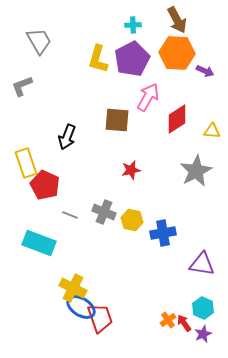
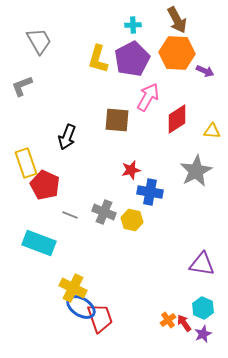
blue cross: moved 13 px left, 41 px up; rotated 20 degrees clockwise
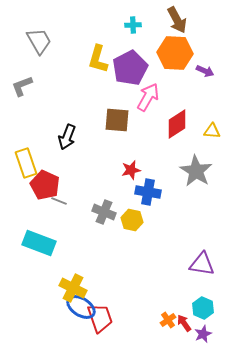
orange hexagon: moved 2 px left
purple pentagon: moved 2 px left, 9 px down
red diamond: moved 5 px down
gray star: rotated 12 degrees counterclockwise
blue cross: moved 2 px left
gray line: moved 11 px left, 14 px up
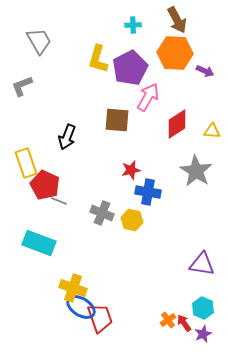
gray cross: moved 2 px left, 1 px down
yellow cross: rotated 8 degrees counterclockwise
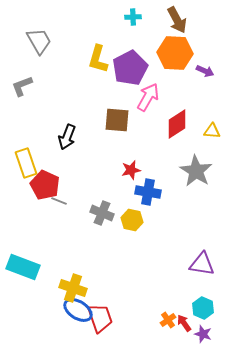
cyan cross: moved 8 px up
cyan rectangle: moved 16 px left, 24 px down
blue ellipse: moved 3 px left, 3 px down
purple star: rotated 30 degrees counterclockwise
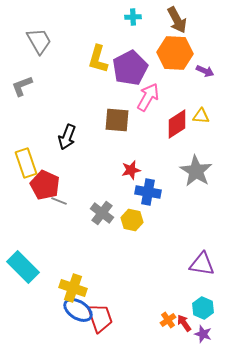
yellow triangle: moved 11 px left, 15 px up
gray cross: rotated 15 degrees clockwise
cyan rectangle: rotated 24 degrees clockwise
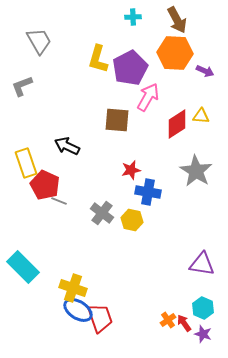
black arrow: moved 9 px down; rotated 95 degrees clockwise
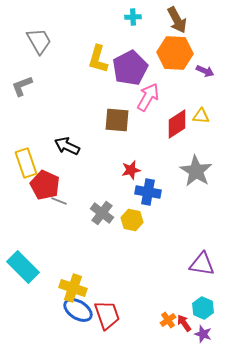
red trapezoid: moved 7 px right, 3 px up
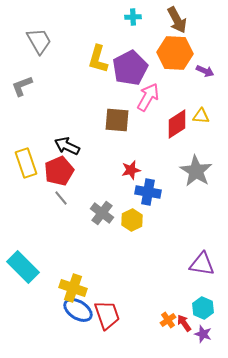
red pentagon: moved 14 px right, 14 px up; rotated 24 degrees clockwise
gray line: moved 2 px right, 3 px up; rotated 28 degrees clockwise
yellow hexagon: rotated 20 degrees clockwise
